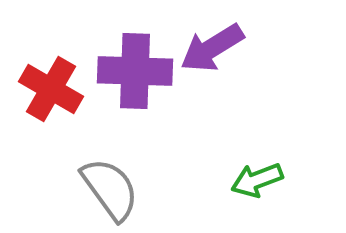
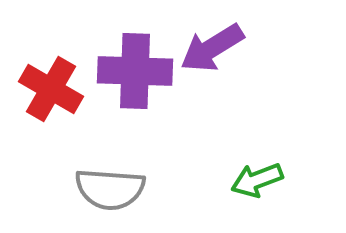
gray semicircle: rotated 130 degrees clockwise
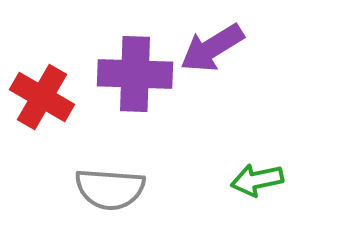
purple cross: moved 3 px down
red cross: moved 9 px left, 8 px down
green arrow: rotated 9 degrees clockwise
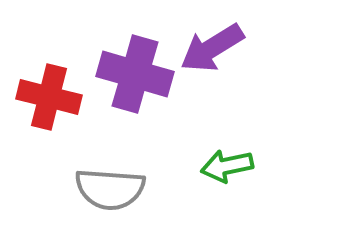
purple cross: rotated 14 degrees clockwise
red cross: moved 7 px right; rotated 16 degrees counterclockwise
green arrow: moved 30 px left, 14 px up
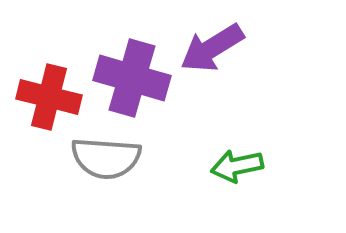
purple cross: moved 3 px left, 4 px down
green arrow: moved 10 px right
gray semicircle: moved 4 px left, 31 px up
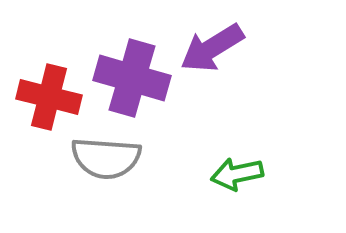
green arrow: moved 8 px down
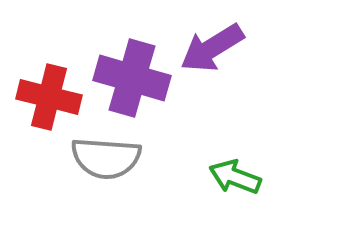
green arrow: moved 2 px left, 3 px down; rotated 33 degrees clockwise
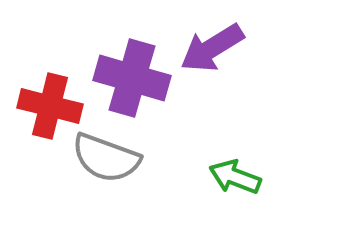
red cross: moved 1 px right, 9 px down
gray semicircle: rotated 16 degrees clockwise
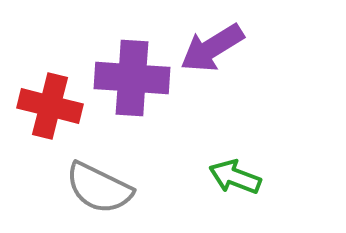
purple cross: rotated 12 degrees counterclockwise
gray semicircle: moved 7 px left, 30 px down; rotated 6 degrees clockwise
